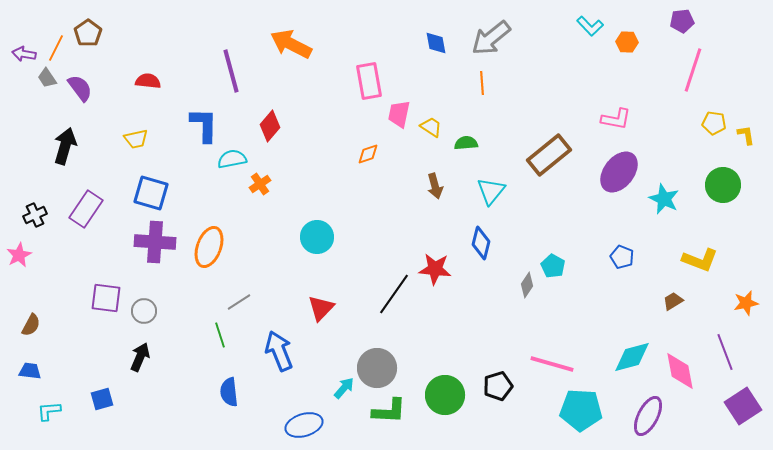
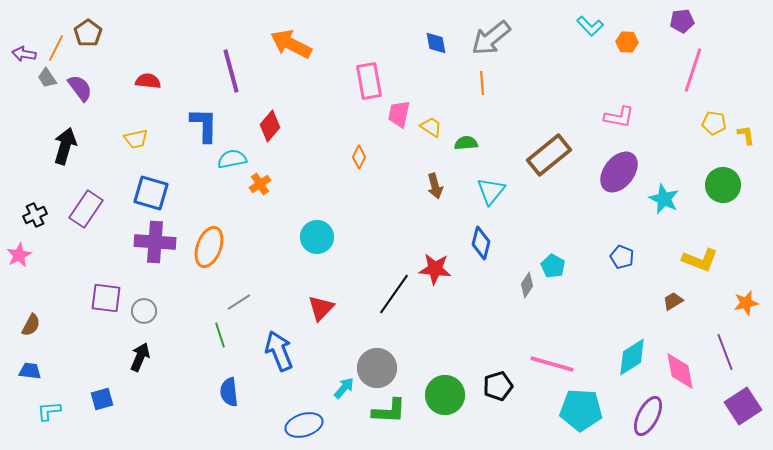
pink L-shape at (616, 119): moved 3 px right, 2 px up
orange diamond at (368, 154): moved 9 px left, 3 px down; rotated 45 degrees counterclockwise
cyan diamond at (632, 357): rotated 18 degrees counterclockwise
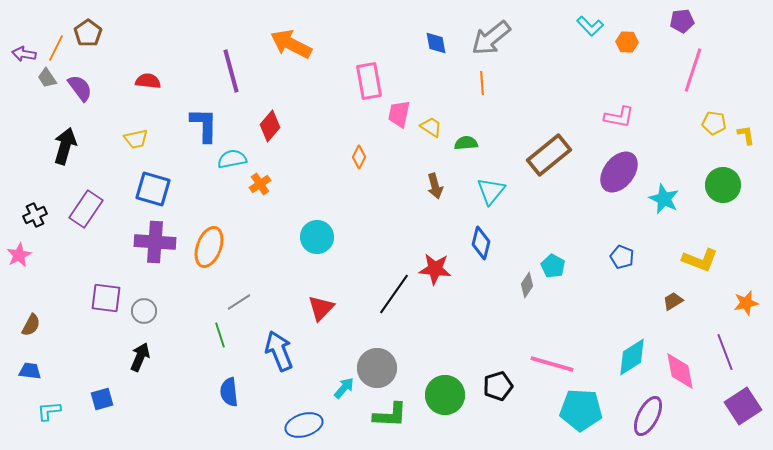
blue square at (151, 193): moved 2 px right, 4 px up
green L-shape at (389, 411): moved 1 px right, 4 px down
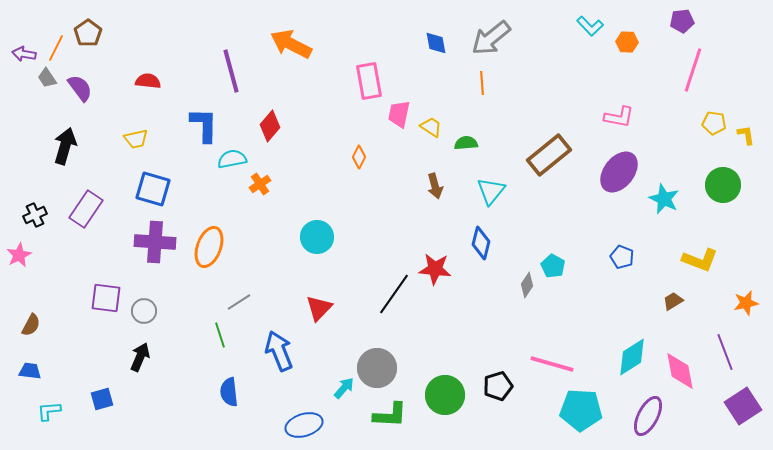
red triangle at (321, 308): moved 2 px left
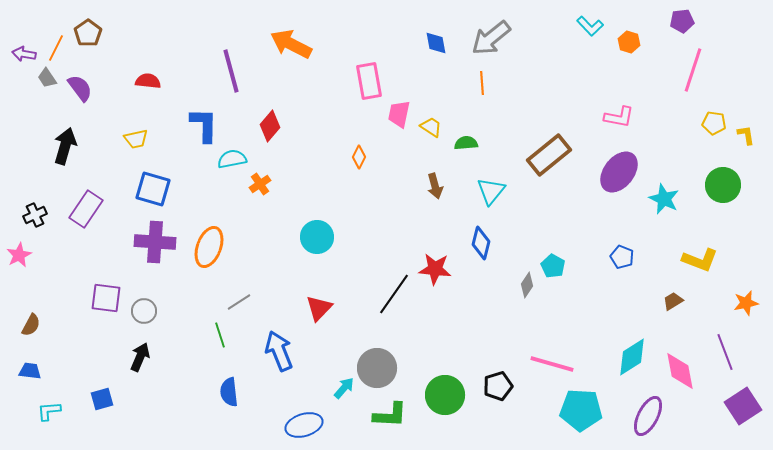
orange hexagon at (627, 42): moved 2 px right; rotated 15 degrees clockwise
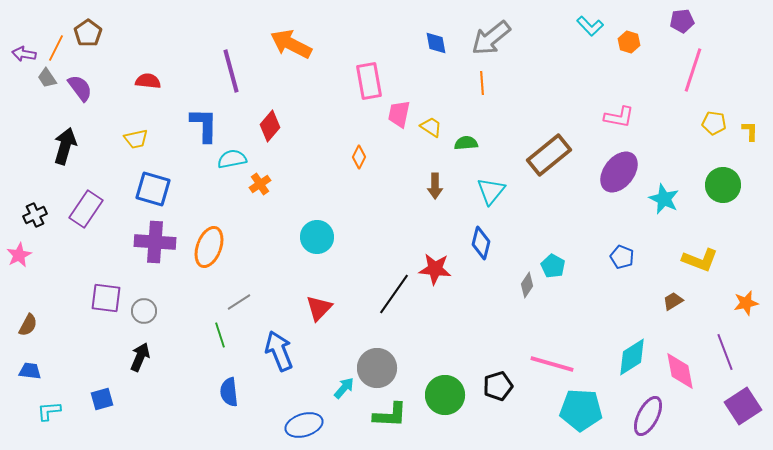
yellow L-shape at (746, 135): moved 4 px right, 4 px up; rotated 10 degrees clockwise
brown arrow at (435, 186): rotated 15 degrees clockwise
brown semicircle at (31, 325): moved 3 px left
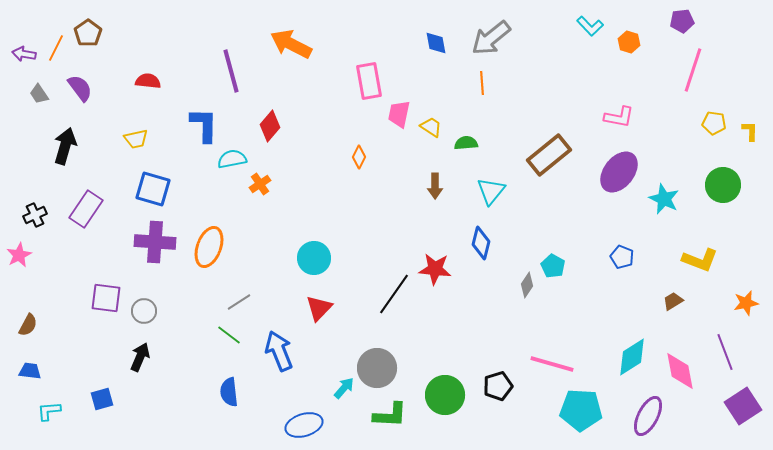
gray trapezoid at (47, 78): moved 8 px left, 16 px down
cyan circle at (317, 237): moved 3 px left, 21 px down
green line at (220, 335): moved 9 px right; rotated 35 degrees counterclockwise
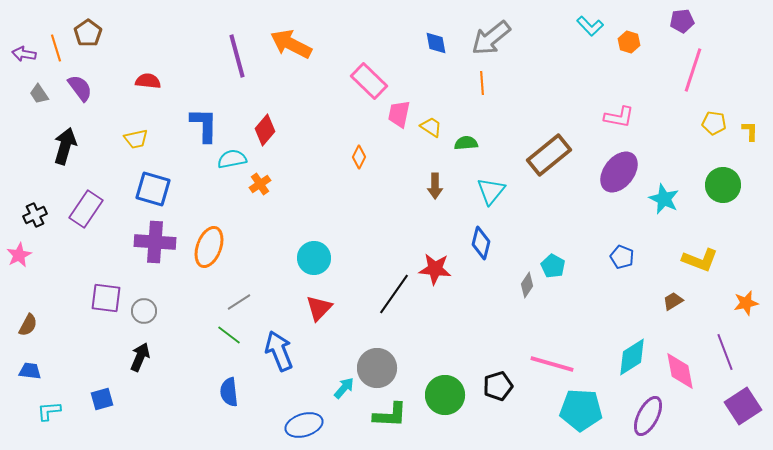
orange line at (56, 48): rotated 44 degrees counterclockwise
purple line at (231, 71): moved 6 px right, 15 px up
pink rectangle at (369, 81): rotated 36 degrees counterclockwise
red diamond at (270, 126): moved 5 px left, 4 px down
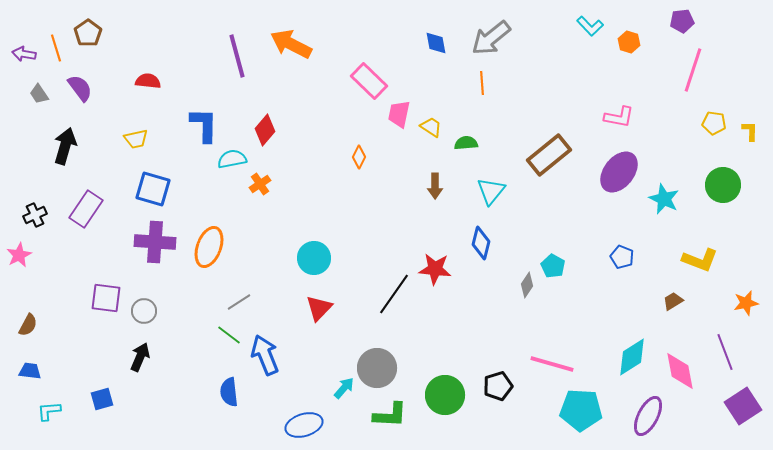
blue arrow at (279, 351): moved 14 px left, 4 px down
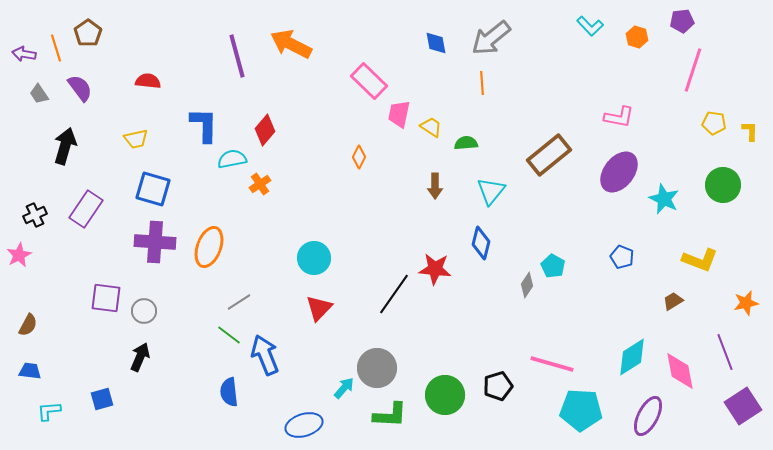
orange hexagon at (629, 42): moved 8 px right, 5 px up
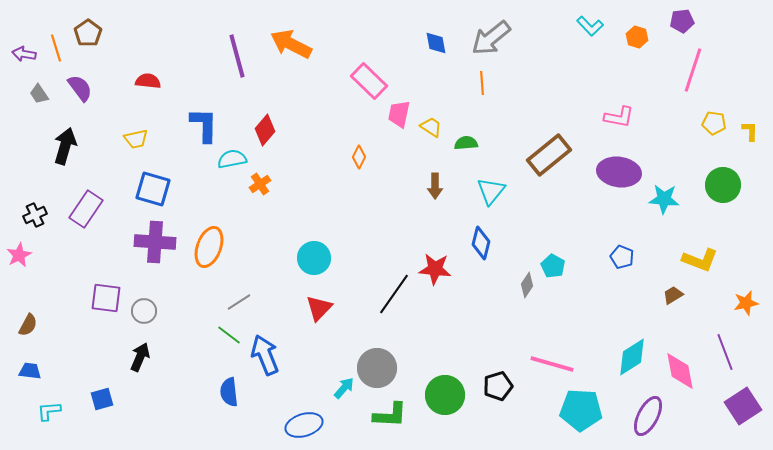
purple ellipse at (619, 172): rotated 60 degrees clockwise
cyan star at (664, 199): rotated 20 degrees counterclockwise
brown trapezoid at (673, 301): moved 6 px up
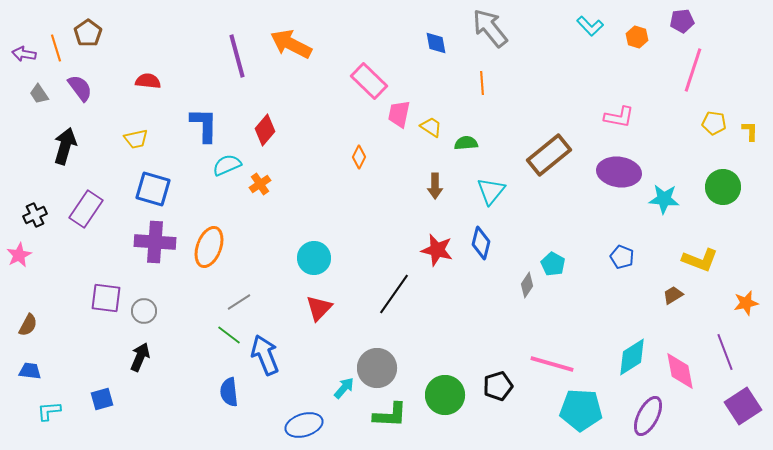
gray arrow at (491, 38): moved 1 px left, 10 px up; rotated 90 degrees clockwise
cyan semicircle at (232, 159): moved 5 px left, 6 px down; rotated 12 degrees counterclockwise
green circle at (723, 185): moved 2 px down
cyan pentagon at (553, 266): moved 2 px up
red star at (435, 269): moved 2 px right, 19 px up; rotated 8 degrees clockwise
